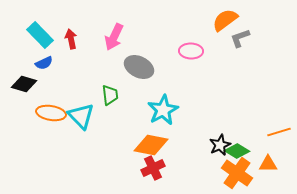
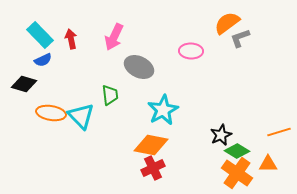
orange semicircle: moved 2 px right, 3 px down
blue semicircle: moved 1 px left, 3 px up
black star: moved 1 px right, 10 px up
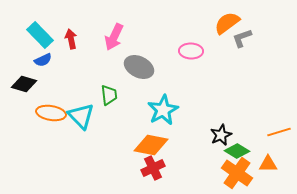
gray L-shape: moved 2 px right
green trapezoid: moved 1 px left
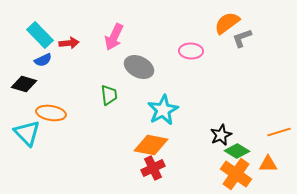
red arrow: moved 2 px left, 4 px down; rotated 96 degrees clockwise
cyan triangle: moved 54 px left, 17 px down
orange cross: moved 1 px left, 1 px down
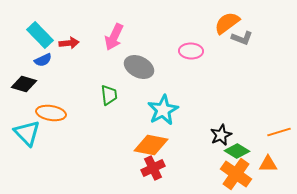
gray L-shape: rotated 140 degrees counterclockwise
